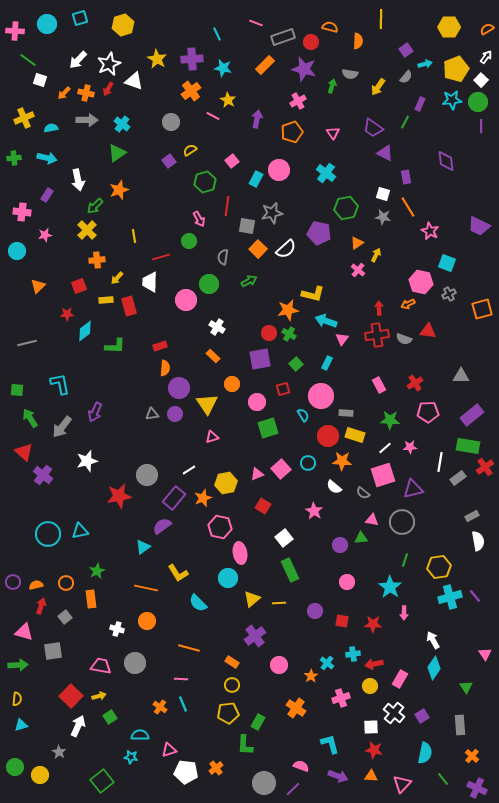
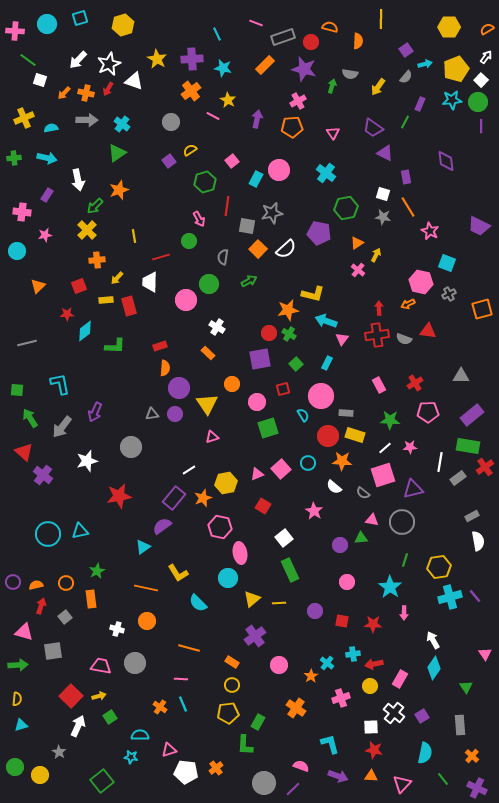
orange pentagon at (292, 132): moved 5 px up; rotated 15 degrees clockwise
orange rectangle at (213, 356): moved 5 px left, 3 px up
gray circle at (147, 475): moved 16 px left, 28 px up
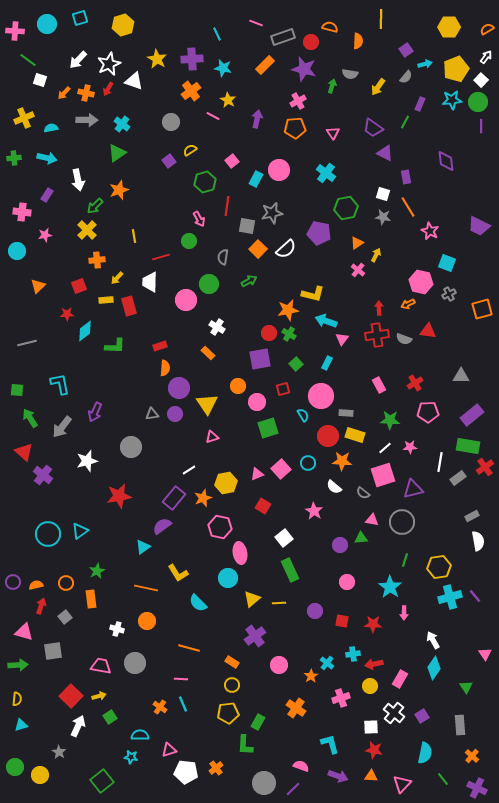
orange pentagon at (292, 127): moved 3 px right, 1 px down
orange circle at (232, 384): moved 6 px right, 2 px down
cyan triangle at (80, 531): rotated 24 degrees counterclockwise
